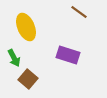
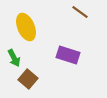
brown line: moved 1 px right
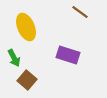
brown square: moved 1 px left, 1 px down
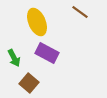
yellow ellipse: moved 11 px right, 5 px up
purple rectangle: moved 21 px left, 2 px up; rotated 10 degrees clockwise
brown square: moved 2 px right, 3 px down
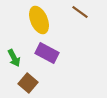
yellow ellipse: moved 2 px right, 2 px up
brown square: moved 1 px left
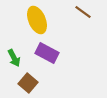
brown line: moved 3 px right
yellow ellipse: moved 2 px left
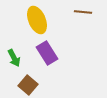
brown line: rotated 30 degrees counterclockwise
purple rectangle: rotated 30 degrees clockwise
brown square: moved 2 px down
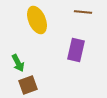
purple rectangle: moved 29 px right, 3 px up; rotated 45 degrees clockwise
green arrow: moved 4 px right, 5 px down
brown square: rotated 30 degrees clockwise
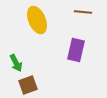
green arrow: moved 2 px left
